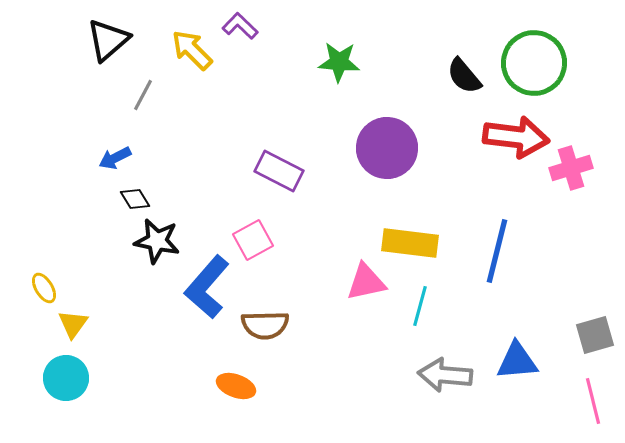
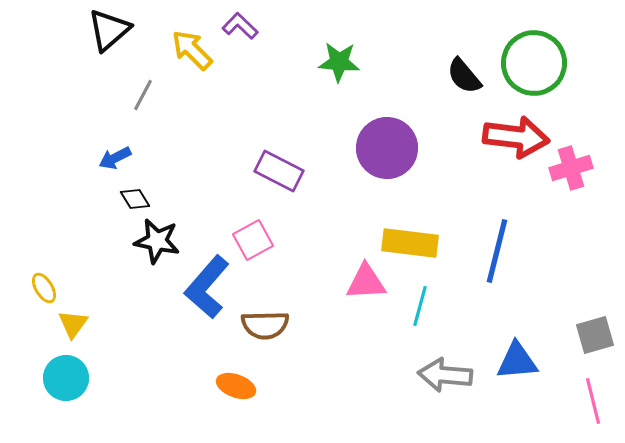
black triangle: moved 1 px right, 10 px up
pink triangle: rotated 9 degrees clockwise
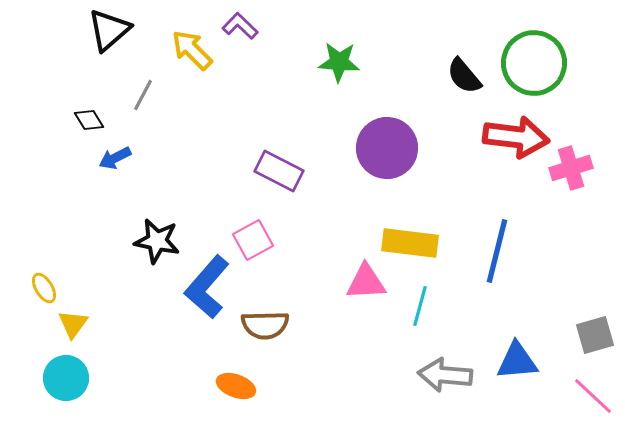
black diamond: moved 46 px left, 79 px up
pink line: moved 5 px up; rotated 33 degrees counterclockwise
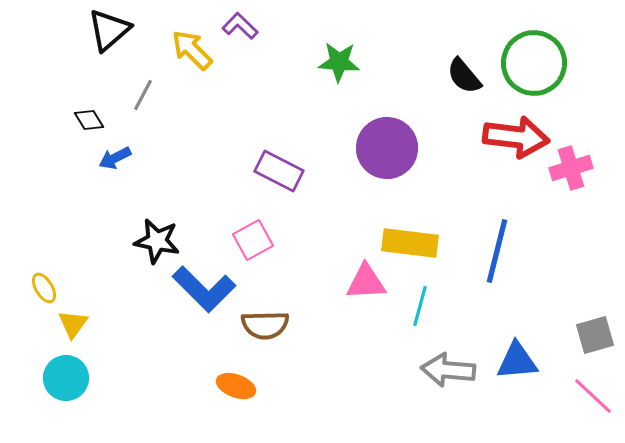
blue L-shape: moved 3 px left, 2 px down; rotated 86 degrees counterclockwise
gray arrow: moved 3 px right, 5 px up
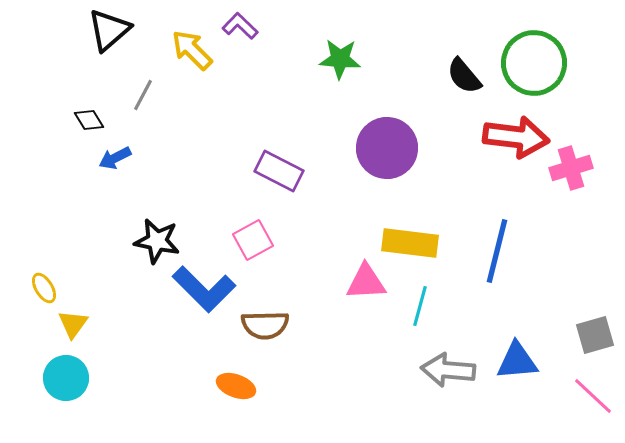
green star: moved 1 px right, 3 px up
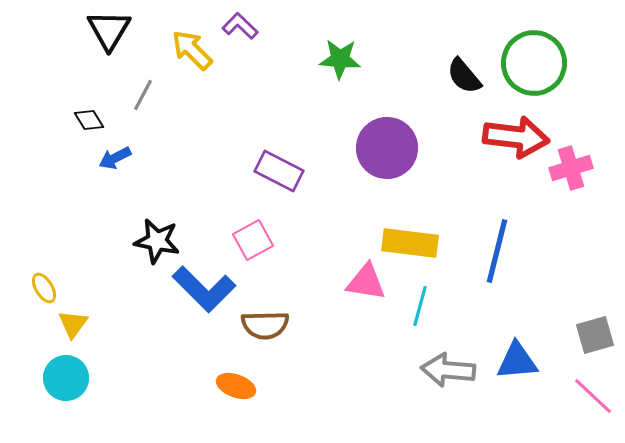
black triangle: rotated 18 degrees counterclockwise
pink triangle: rotated 12 degrees clockwise
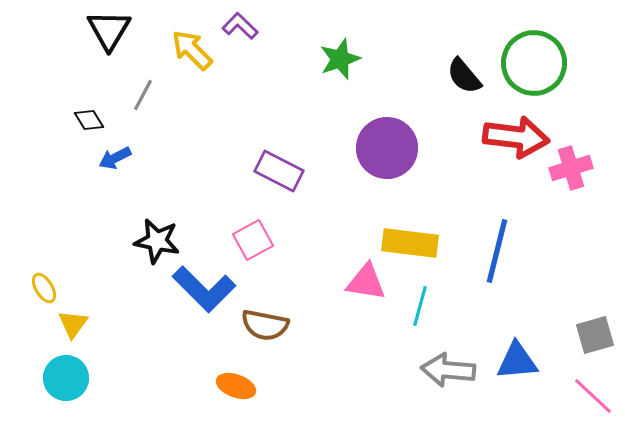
green star: rotated 24 degrees counterclockwise
brown semicircle: rotated 12 degrees clockwise
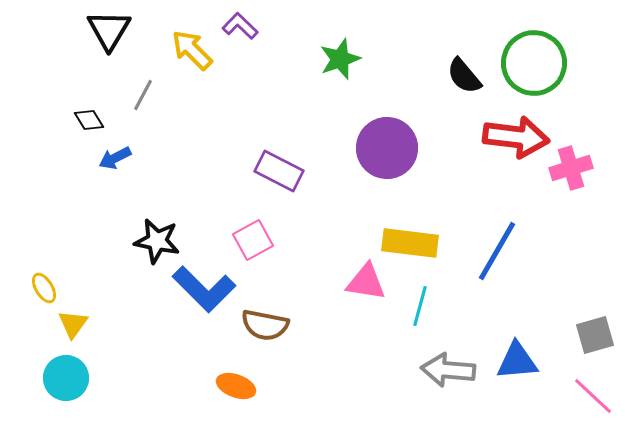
blue line: rotated 16 degrees clockwise
